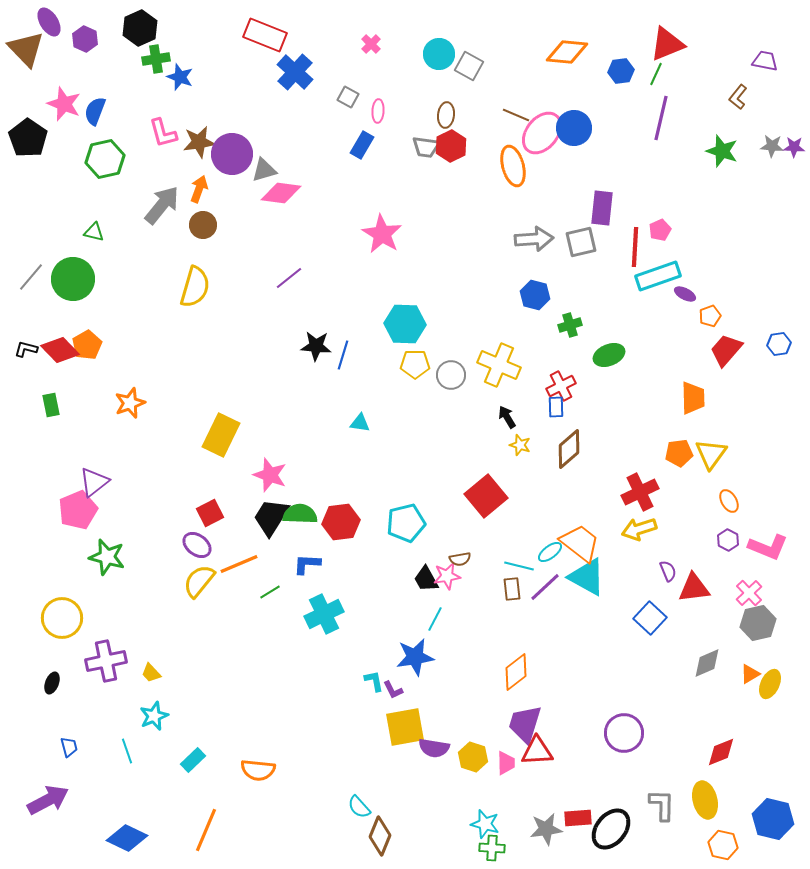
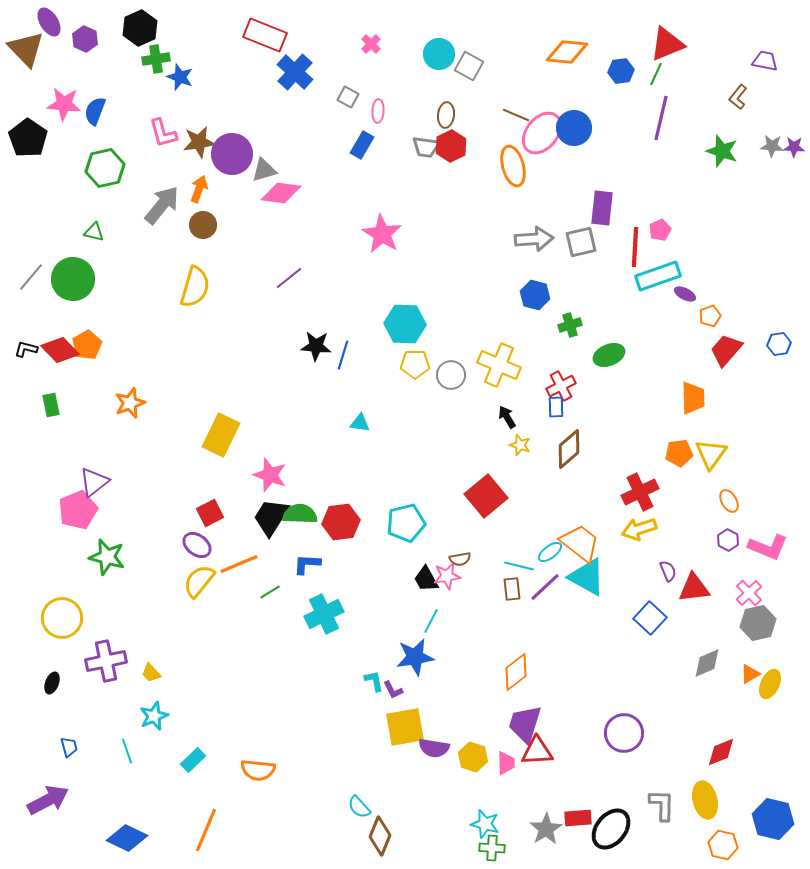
pink star at (64, 104): rotated 16 degrees counterclockwise
green hexagon at (105, 159): moved 9 px down
cyan line at (435, 619): moved 4 px left, 2 px down
gray star at (546, 829): rotated 24 degrees counterclockwise
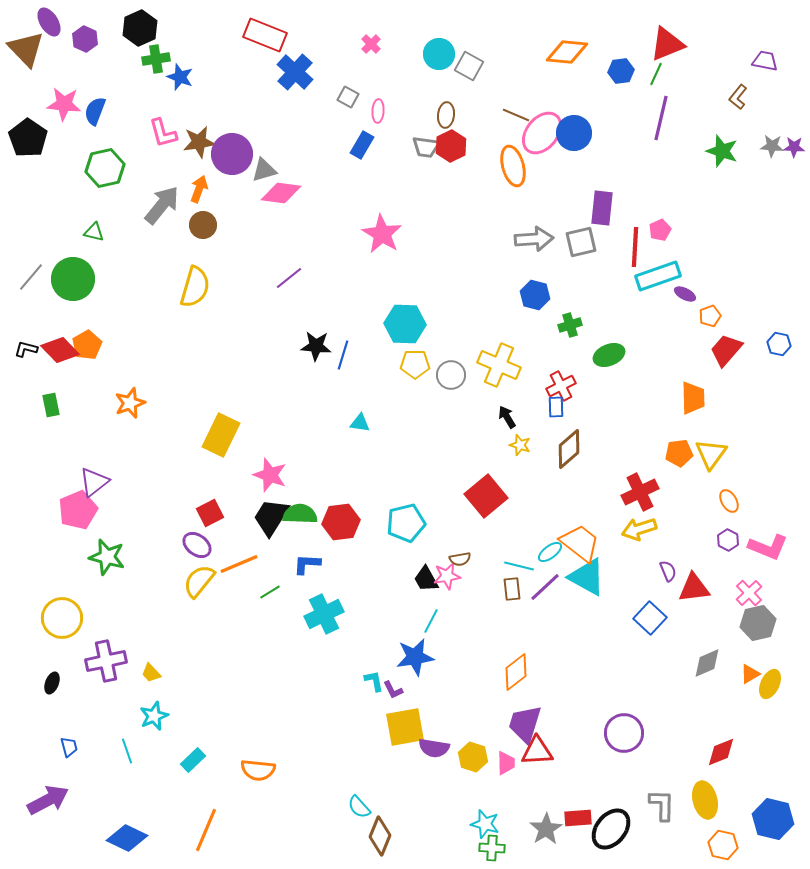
blue circle at (574, 128): moved 5 px down
blue hexagon at (779, 344): rotated 20 degrees clockwise
